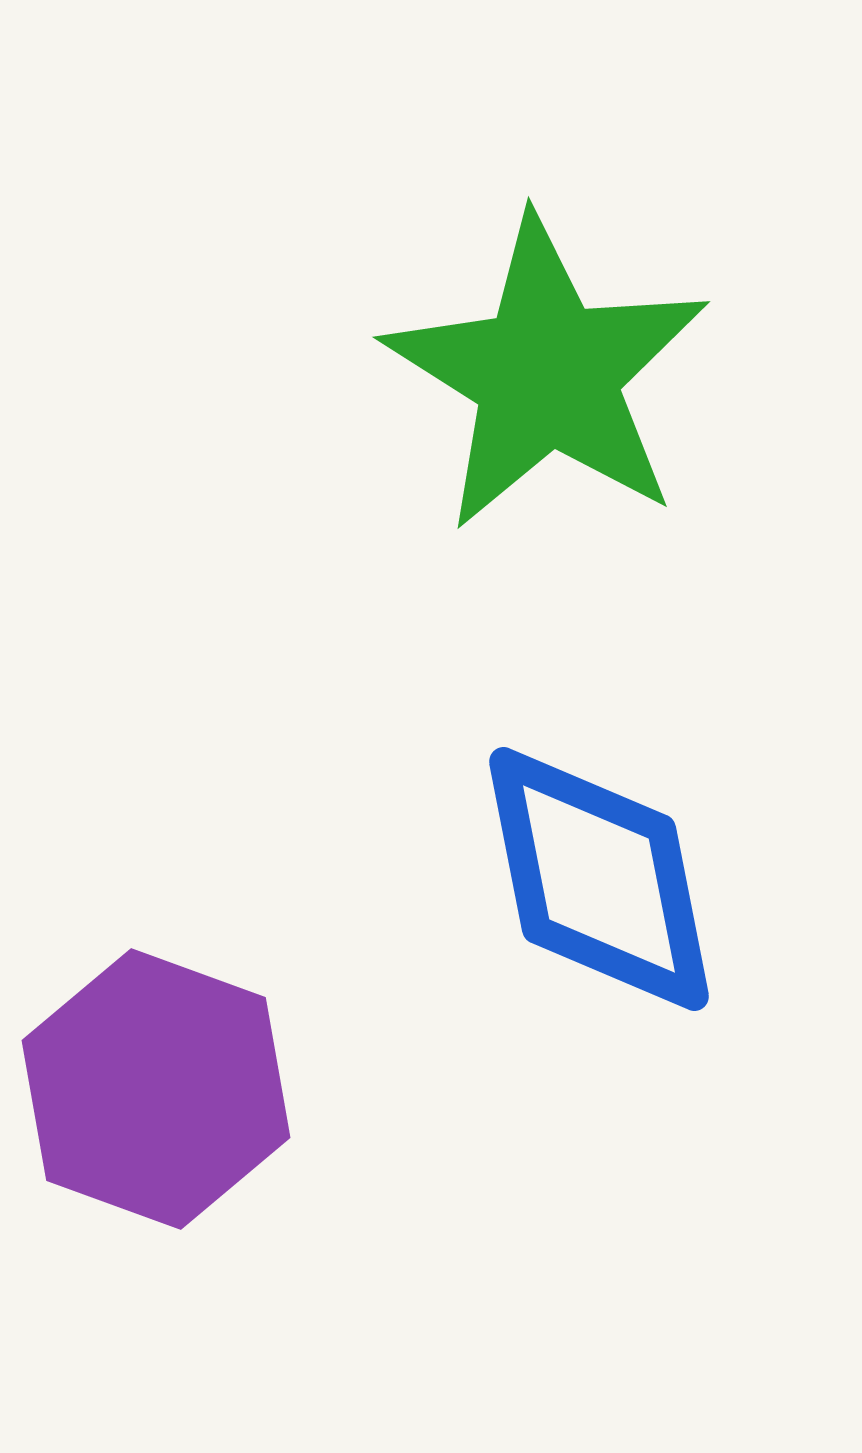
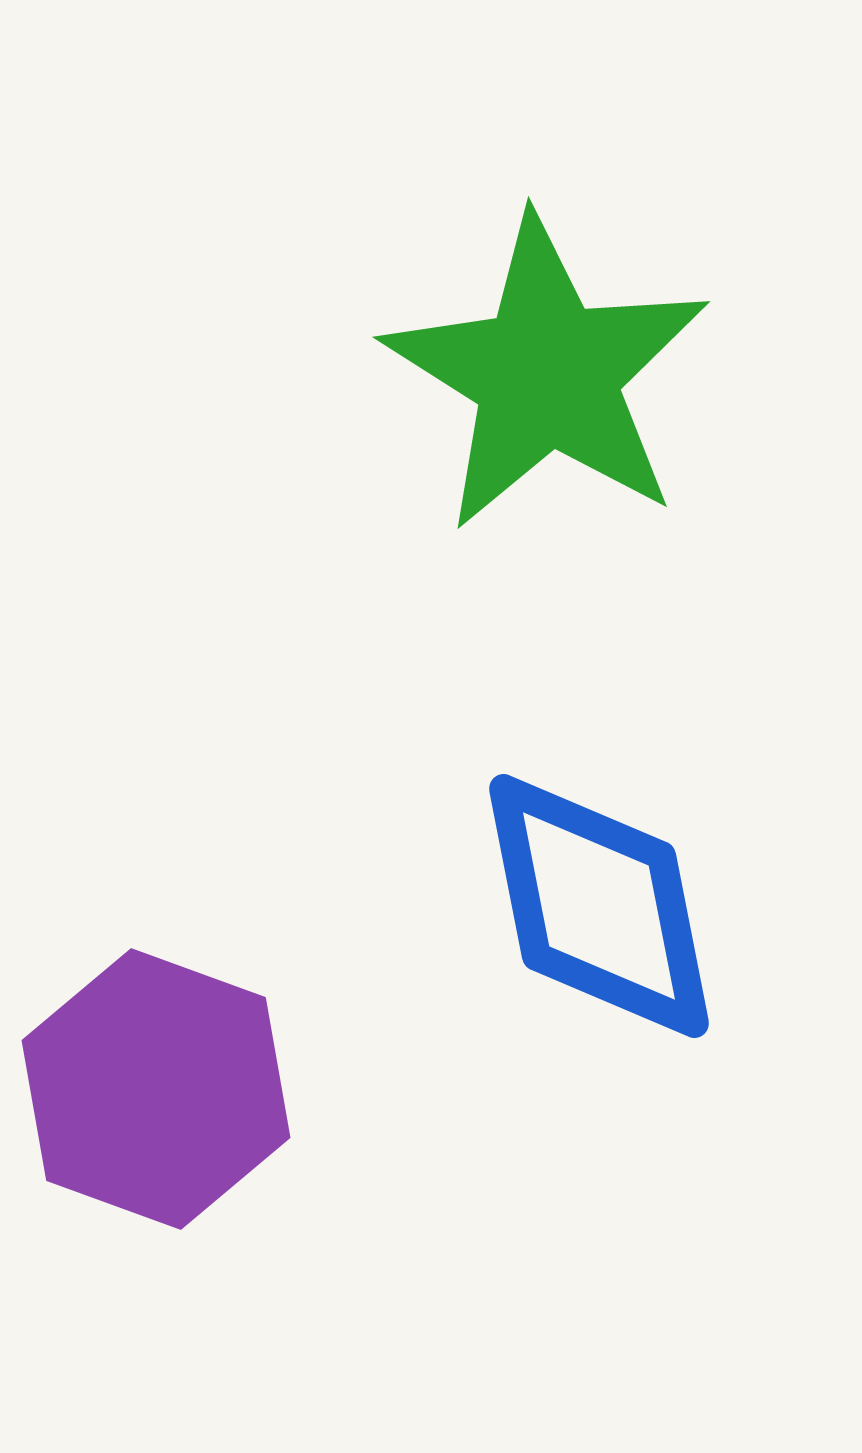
blue diamond: moved 27 px down
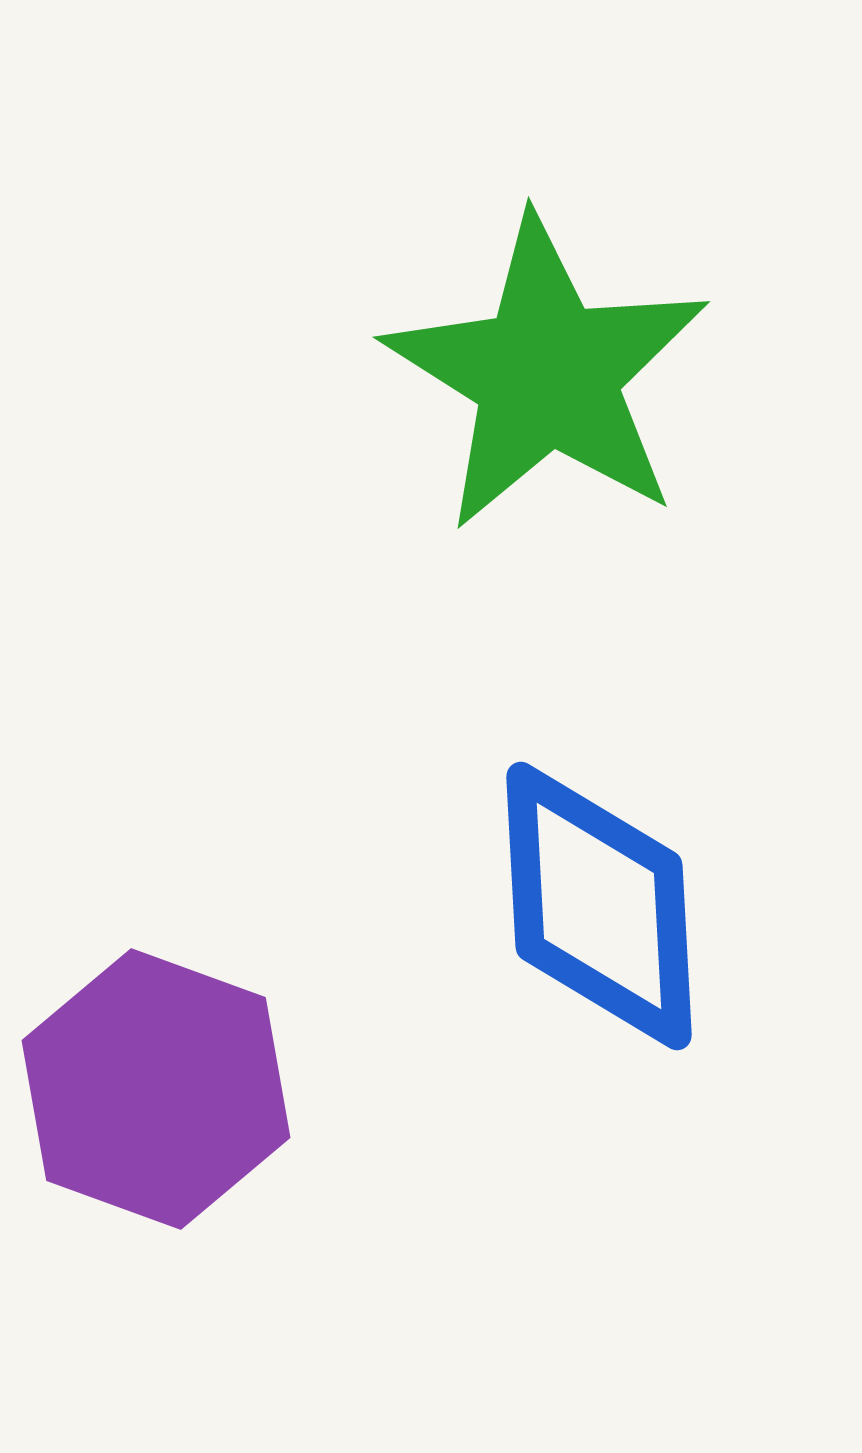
blue diamond: rotated 8 degrees clockwise
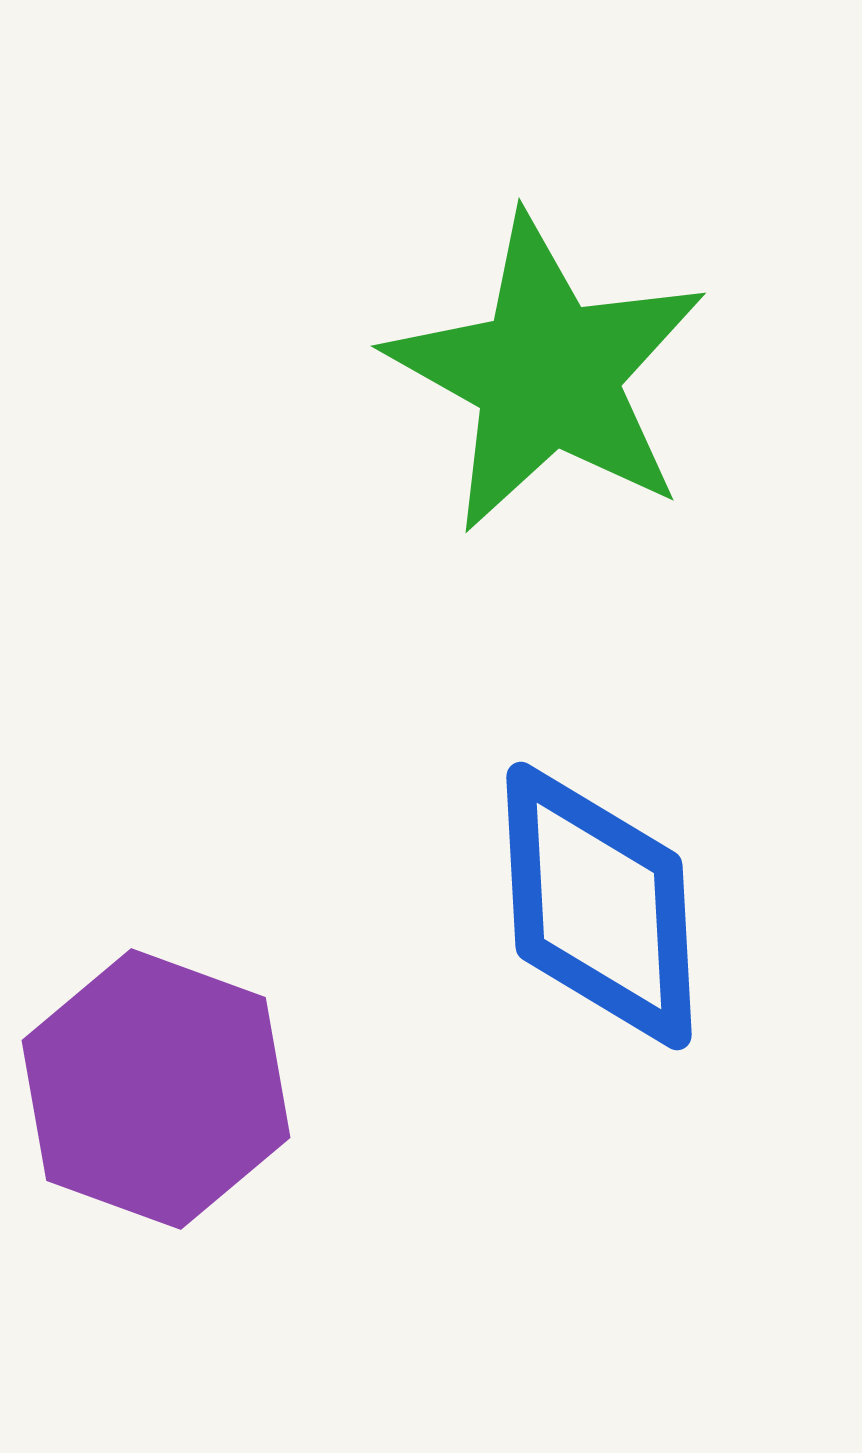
green star: rotated 3 degrees counterclockwise
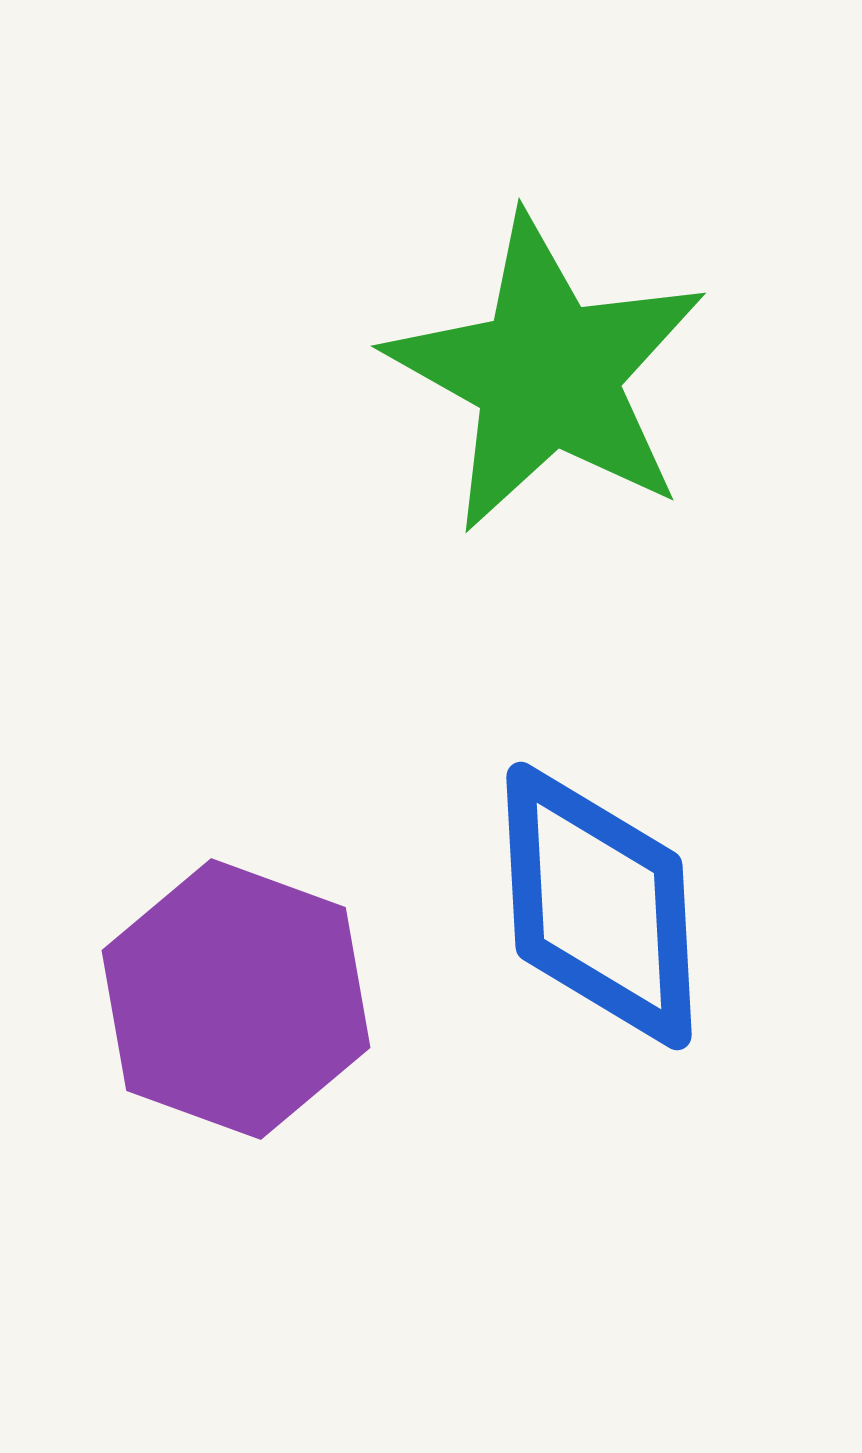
purple hexagon: moved 80 px right, 90 px up
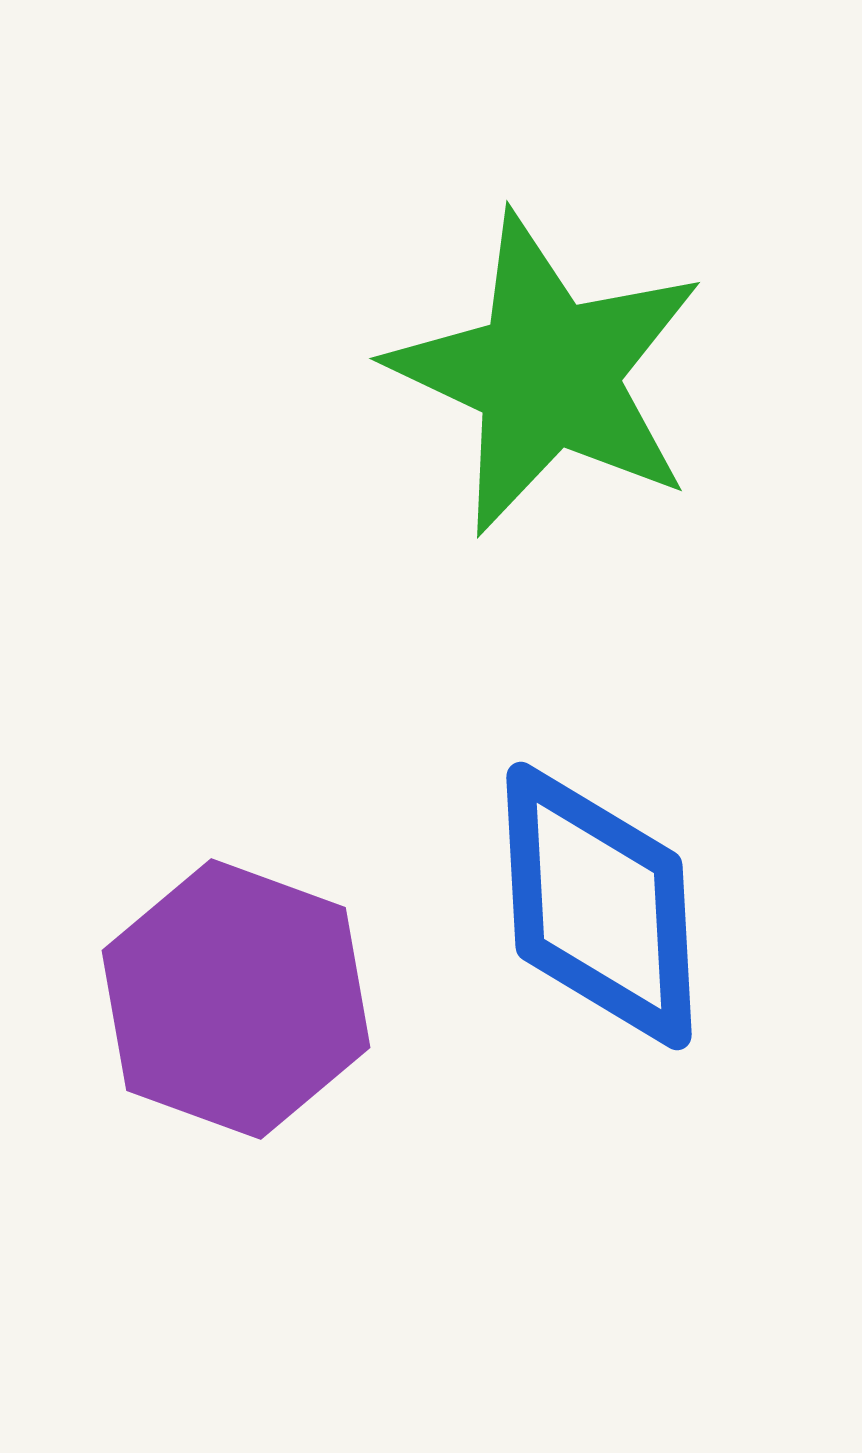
green star: rotated 4 degrees counterclockwise
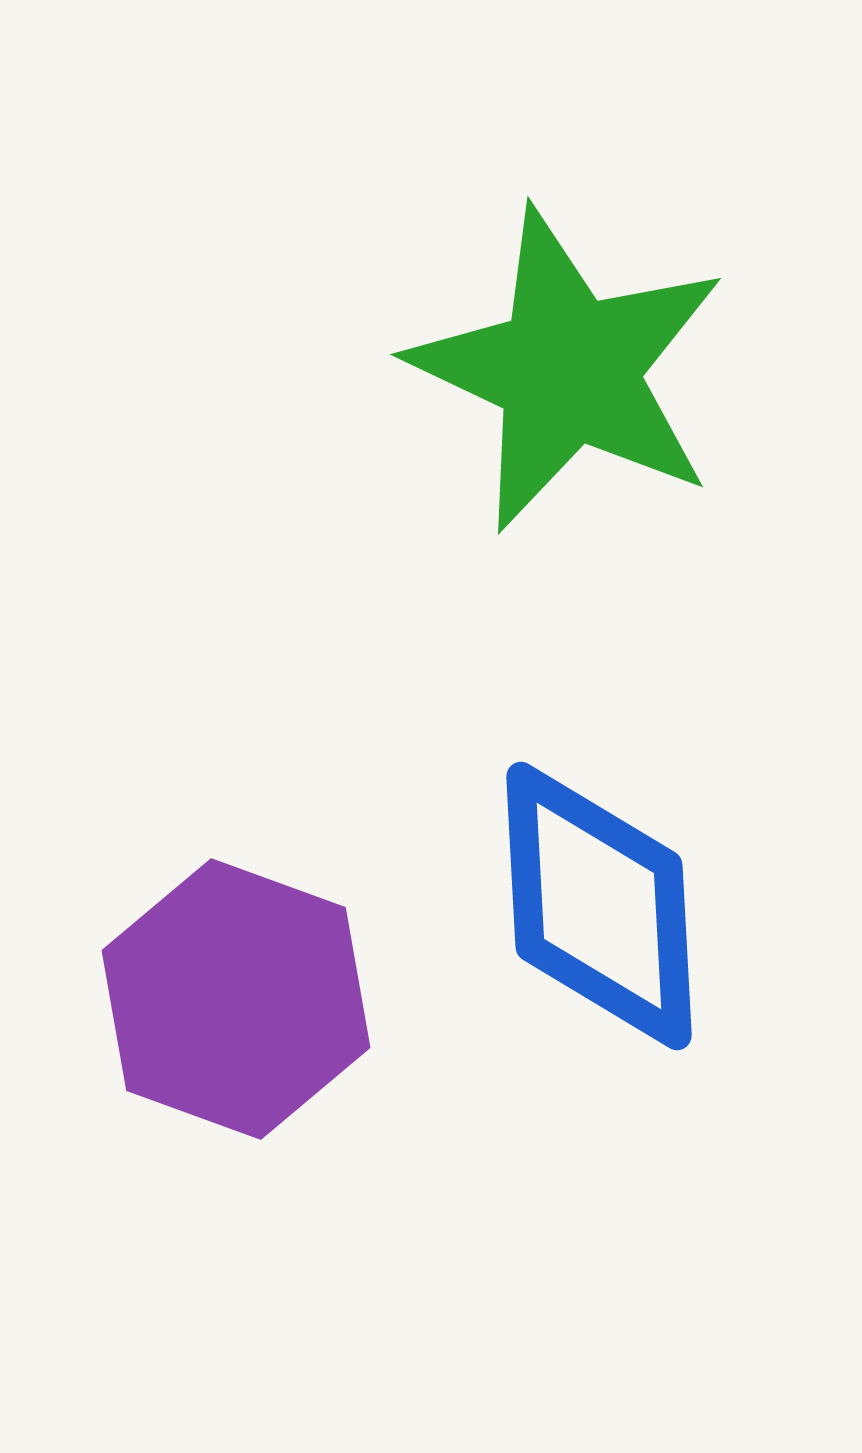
green star: moved 21 px right, 4 px up
